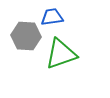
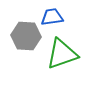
green triangle: moved 1 px right
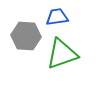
blue trapezoid: moved 5 px right
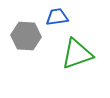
green triangle: moved 15 px right
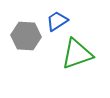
blue trapezoid: moved 4 px down; rotated 25 degrees counterclockwise
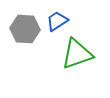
gray hexagon: moved 1 px left, 7 px up
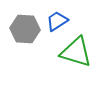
green triangle: moved 1 px left, 2 px up; rotated 36 degrees clockwise
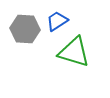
green triangle: moved 2 px left
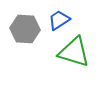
blue trapezoid: moved 2 px right, 1 px up
